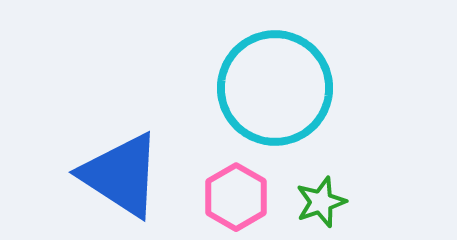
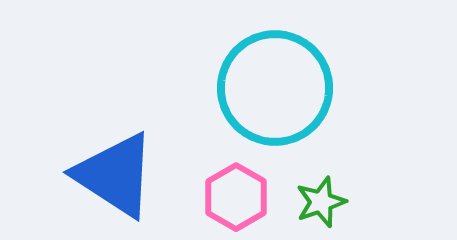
blue triangle: moved 6 px left
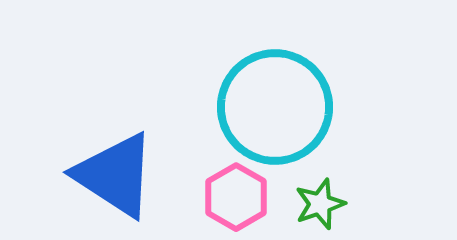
cyan circle: moved 19 px down
green star: moved 1 px left, 2 px down
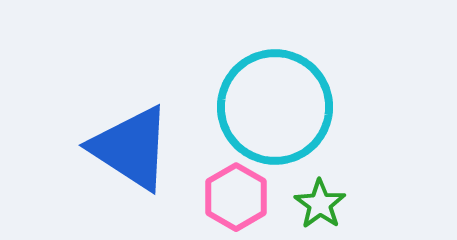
blue triangle: moved 16 px right, 27 px up
green star: rotated 18 degrees counterclockwise
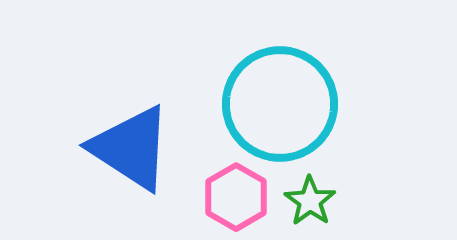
cyan circle: moved 5 px right, 3 px up
green star: moved 10 px left, 3 px up
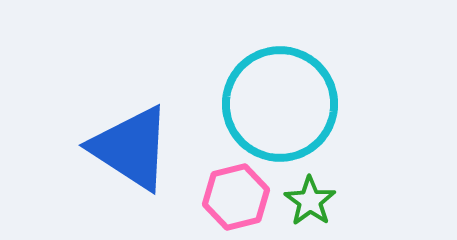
pink hexagon: rotated 16 degrees clockwise
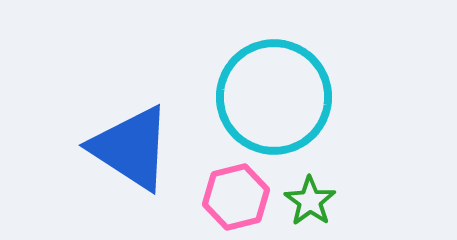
cyan circle: moved 6 px left, 7 px up
